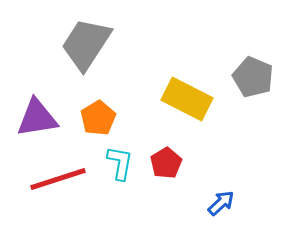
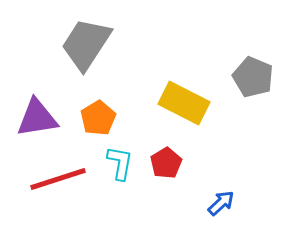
yellow rectangle: moved 3 px left, 4 px down
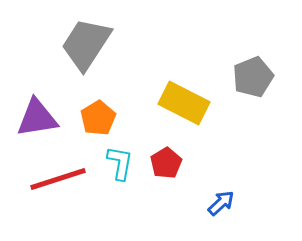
gray pentagon: rotated 27 degrees clockwise
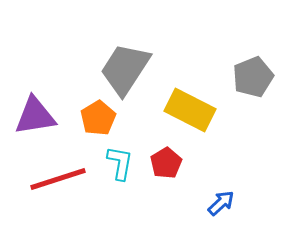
gray trapezoid: moved 39 px right, 25 px down
yellow rectangle: moved 6 px right, 7 px down
purple triangle: moved 2 px left, 2 px up
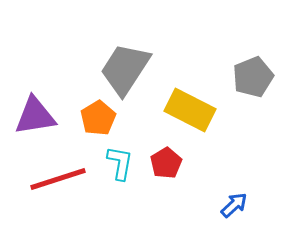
blue arrow: moved 13 px right, 2 px down
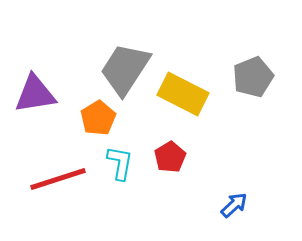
yellow rectangle: moved 7 px left, 16 px up
purple triangle: moved 22 px up
red pentagon: moved 4 px right, 6 px up
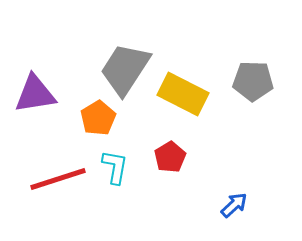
gray pentagon: moved 4 px down; rotated 24 degrees clockwise
cyan L-shape: moved 5 px left, 4 px down
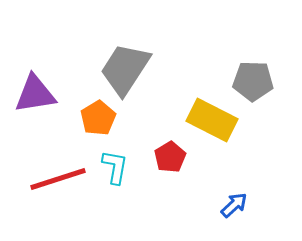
yellow rectangle: moved 29 px right, 26 px down
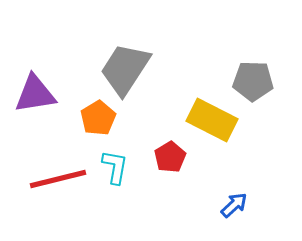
red line: rotated 4 degrees clockwise
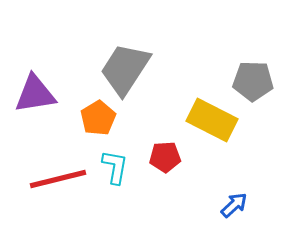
red pentagon: moved 5 px left; rotated 28 degrees clockwise
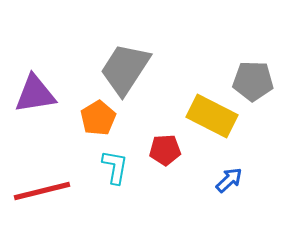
yellow rectangle: moved 4 px up
red pentagon: moved 7 px up
red line: moved 16 px left, 12 px down
blue arrow: moved 5 px left, 25 px up
